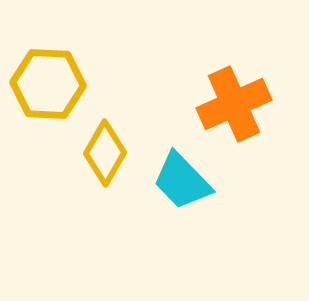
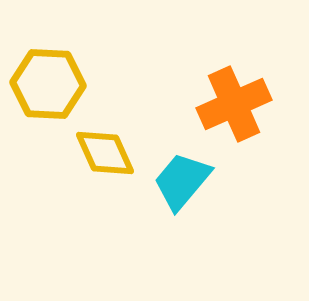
yellow diamond: rotated 54 degrees counterclockwise
cyan trapezoid: rotated 84 degrees clockwise
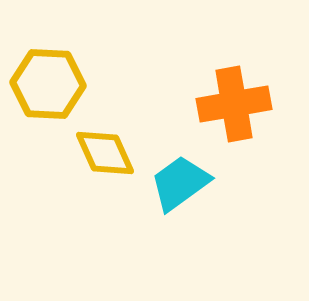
orange cross: rotated 14 degrees clockwise
cyan trapezoid: moved 2 px left, 2 px down; rotated 14 degrees clockwise
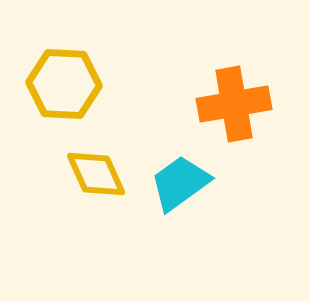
yellow hexagon: moved 16 px right
yellow diamond: moved 9 px left, 21 px down
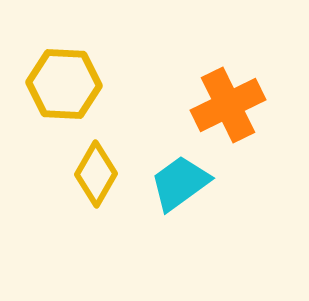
orange cross: moved 6 px left, 1 px down; rotated 16 degrees counterclockwise
yellow diamond: rotated 54 degrees clockwise
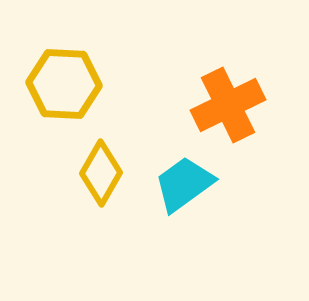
yellow diamond: moved 5 px right, 1 px up
cyan trapezoid: moved 4 px right, 1 px down
